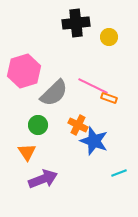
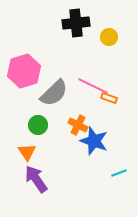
purple arrow: moved 7 px left; rotated 104 degrees counterclockwise
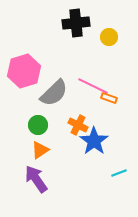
blue star: rotated 16 degrees clockwise
orange triangle: moved 13 px right, 2 px up; rotated 30 degrees clockwise
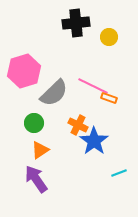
green circle: moved 4 px left, 2 px up
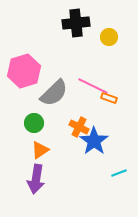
orange cross: moved 1 px right, 2 px down
purple arrow: rotated 136 degrees counterclockwise
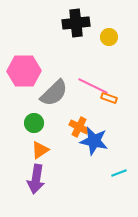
pink hexagon: rotated 16 degrees clockwise
blue star: rotated 24 degrees counterclockwise
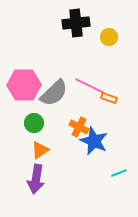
pink hexagon: moved 14 px down
pink line: moved 3 px left
blue star: rotated 12 degrees clockwise
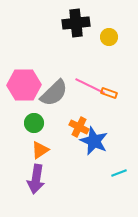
orange rectangle: moved 5 px up
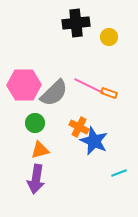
pink line: moved 1 px left
green circle: moved 1 px right
orange triangle: rotated 18 degrees clockwise
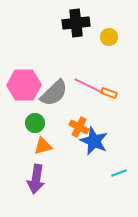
orange triangle: moved 3 px right, 4 px up
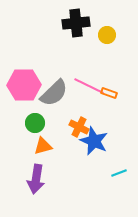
yellow circle: moved 2 px left, 2 px up
